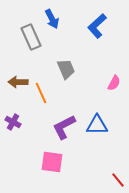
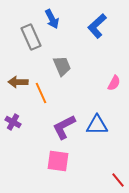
gray trapezoid: moved 4 px left, 3 px up
pink square: moved 6 px right, 1 px up
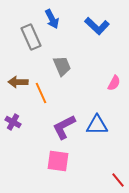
blue L-shape: rotated 95 degrees counterclockwise
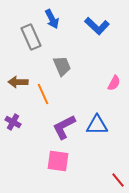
orange line: moved 2 px right, 1 px down
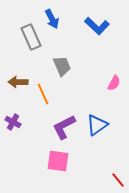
blue triangle: rotated 35 degrees counterclockwise
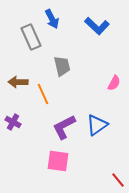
gray trapezoid: rotated 10 degrees clockwise
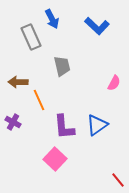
orange line: moved 4 px left, 6 px down
purple L-shape: rotated 68 degrees counterclockwise
pink square: moved 3 px left, 2 px up; rotated 35 degrees clockwise
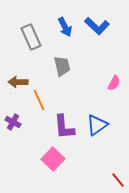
blue arrow: moved 13 px right, 8 px down
pink square: moved 2 px left
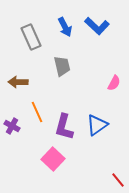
orange line: moved 2 px left, 12 px down
purple cross: moved 1 px left, 4 px down
purple L-shape: rotated 20 degrees clockwise
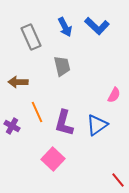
pink semicircle: moved 12 px down
purple L-shape: moved 4 px up
